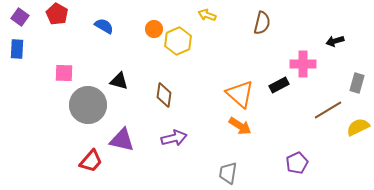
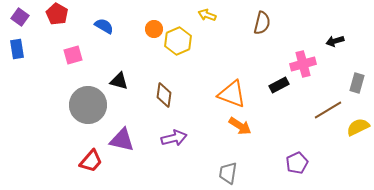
blue rectangle: rotated 12 degrees counterclockwise
pink cross: rotated 15 degrees counterclockwise
pink square: moved 9 px right, 18 px up; rotated 18 degrees counterclockwise
orange triangle: moved 8 px left; rotated 20 degrees counterclockwise
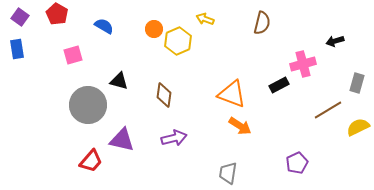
yellow arrow: moved 2 px left, 4 px down
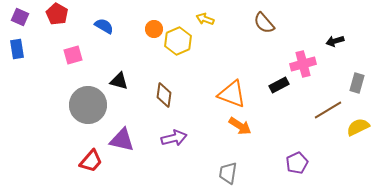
purple square: rotated 12 degrees counterclockwise
brown semicircle: moved 2 px right; rotated 125 degrees clockwise
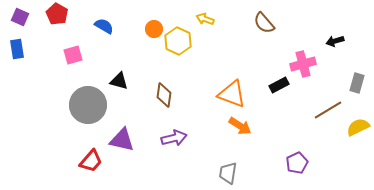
yellow hexagon: rotated 12 degrees counterclockwise
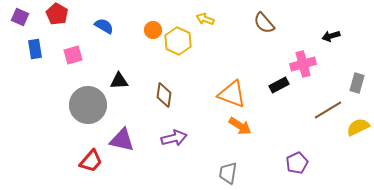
orange circle: moved 1 px left, 1 px down
black arrow: moved 4 px left, 5 px up
blue rectangle: moved 18 px right
black triangle: rotated 18 degrees counterclockwise
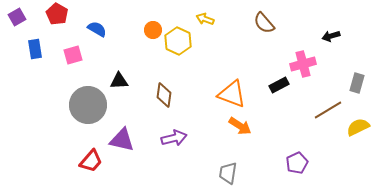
purple square: moved 3 px left; rotated 36 degrees clockwise
blue semicircle: moved 7 px left, 3 px down
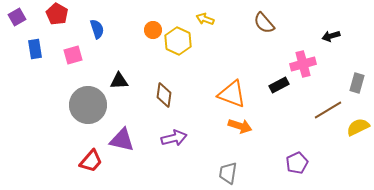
blue semicircle: rotated 42 degrees clockwise
orange arrow: rotated 15 degrees counterclockwise
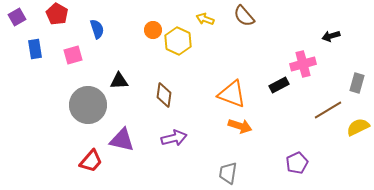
brown semicircle: moved 20 px left, 7 px up
